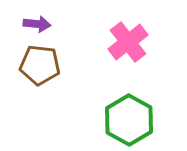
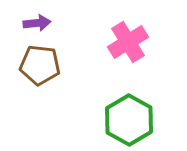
purple arrow: moved 1 px up; rotated 12 degrees counterclockwise
pink cross: rotated 6 degrees clockwise
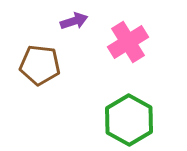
purple arrow: moved 37 px right, 2 px up; rotated 12 degrees counterclockwise
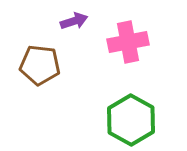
pink cross: rotated 21 degrees clockwise
green hexagon: moved 2 px right
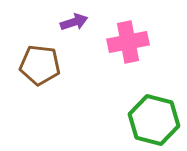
purple arrow: moved 1 px down
green hexagon: moved 23 px right; rotated 15 degrees counterclockwise
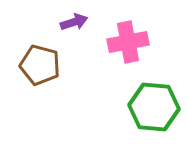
brown pentagon: rotated 9 degrees clockwise
green hexagon: moved 13 px up; rotated 9 degrees counterclockwise
